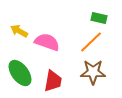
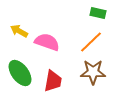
green rectangle: moved 1 px left, 5 px up
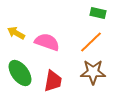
yellow arrow: moved 3 px left, 2 px down
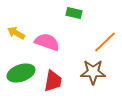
green rectangle: moved 24 px left
orange line: moved 14 px right
green ellipse: moved 1 px right; rotated 72 degrees counterclockwise
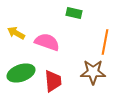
orange line: rotated 35 degrees counterclockwise
red trapezoid: rotated 15 degrees counterclockwise
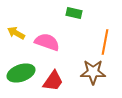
red trapezoid: rotated 40 degrees clockwise
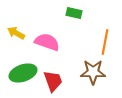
green ellipse: moved 2 px right
red trapezoid: rotated 55 degrees counterclockwise
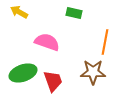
yellow arrow: moved 3 px right, 21 px up
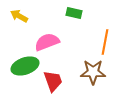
yellow arrow: moved 4 px down
pink semicircle: rotated 40 degrees counterclockwise
green ellipse: moved 2 px right, 7 px up
